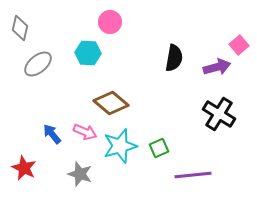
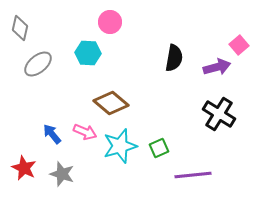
gray star: moved 18 px left
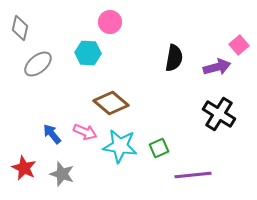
cyan star: rotated 24 degrees clockwise
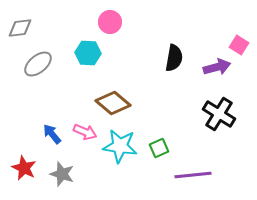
gray diamond: rotated 70 degrees clockwise
pink square: rotated 18 degrees counterclockwise
brown diamond: moved 2 px right
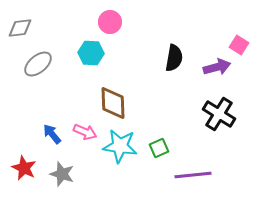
cyan hexagon: moved 3 px right
brown diamond: rotated 48 degrees clockwise
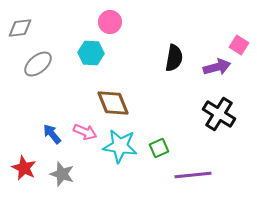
brown diamond: rotated 20 degrees counterclockwise
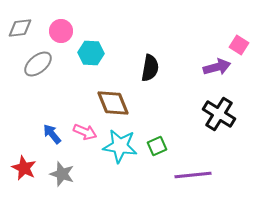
pink circle: moved 49 px left, 9 px down
black semicircle: moved 24 px left, 10 px down
green square: moved 2 px left, 2 px up
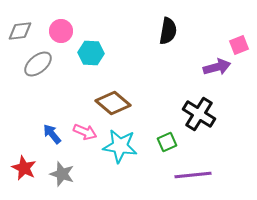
gray diamond: moved 3 px down
pink square: rotated 36 degrees clockwise
black semicircle: moved 18 px right, 37 px up
brown diamond: rotated 28 degrees counterclockwise
black cross: moved 20 px left
green square: moved 10 px right, 4 px up
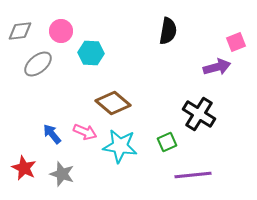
pink square: moved 3 px left, 3 px up
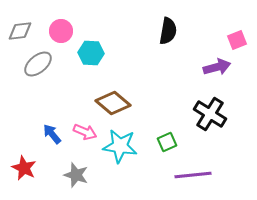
pink square: moved 1 px right, 2 px up
black cross: moved 11 px right
gray star: moved 14 px right, 1 px down
